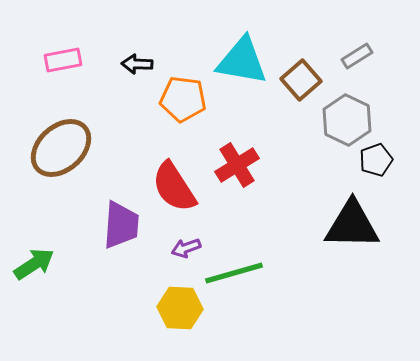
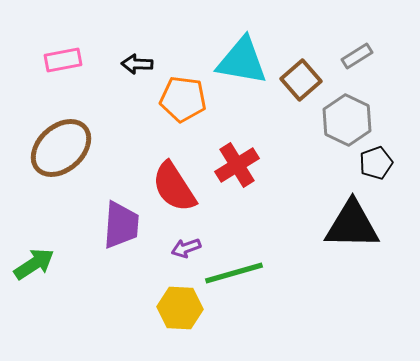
black pentagon: moved 3 px down
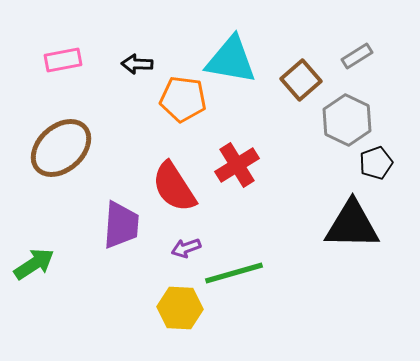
cyan triangle: moved 11 px left, 1 px up
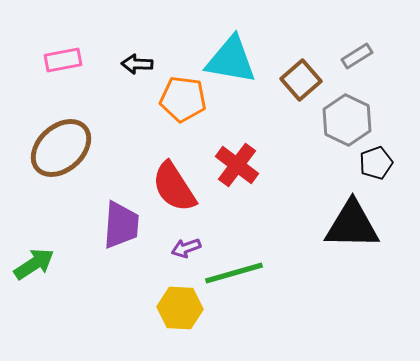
red cross: rotated 21 degrees counterclockwise
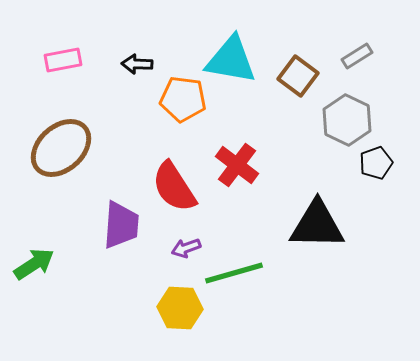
brown square: moved 3 px left, 4 px up; rotated 12 degrees counterclockwise
black triangle: moved 35 px left
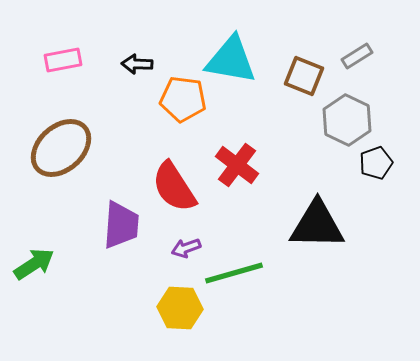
brown square: moved 6 px right; rotated 15 degrees counterclockwise
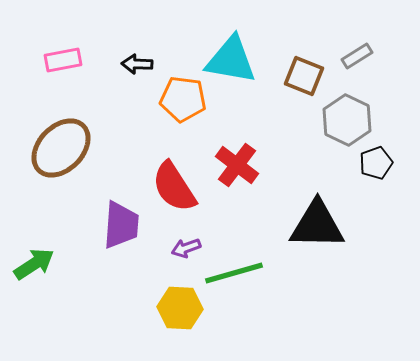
brown ellipse: rotated 4 degrees counterclockwise
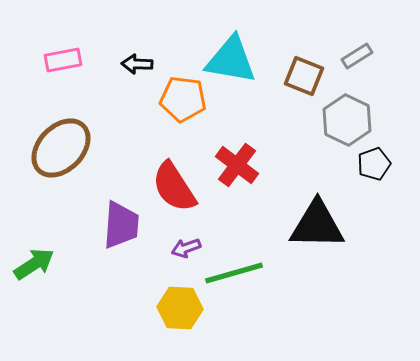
black pentagon: moved 2 px left, 1 px down
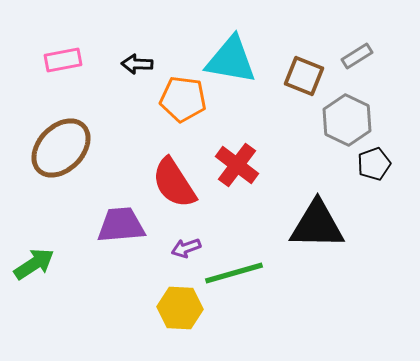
red semicircle: moved 4 px up
purple trapezoid: rotated 99 degrees counterclockwise
